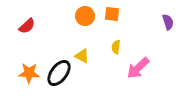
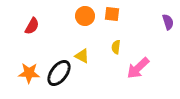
red semicircle: moved 5 px right; rotated 18 degrees counterclockwise
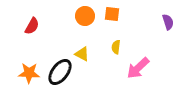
yellow triangle: moved 2 px up
black ellipse: moved 1 px right, 1 px up
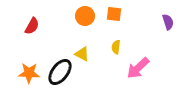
orange square: moved 2 px right
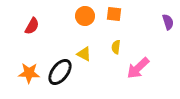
yellow triangle: moved 2 px right
